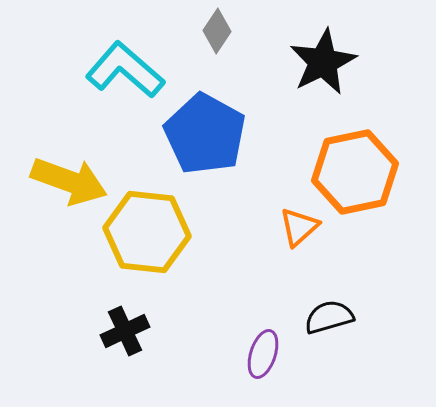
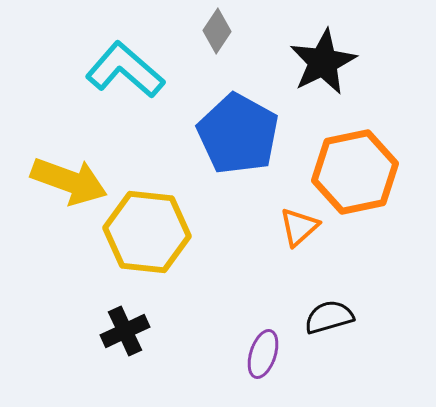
blue pentagon: moved 33 px right
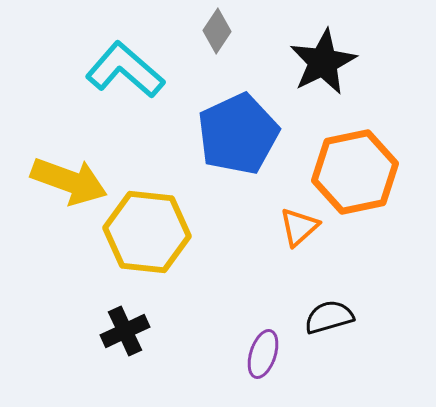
blue pentagon: rotated 18 degrees clockwise
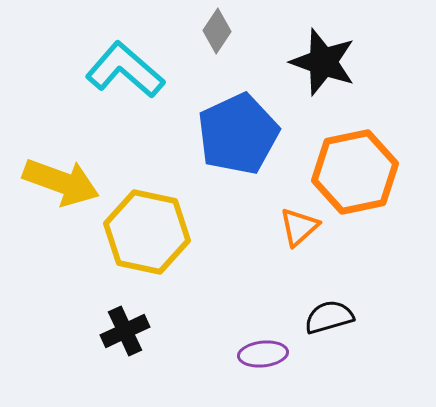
black star: rotated 26 degrees counterclockwise
yellow arrow: moved 8 px left, 1 px down
yellow hexagon: rotated 6 degrees clockwise
purple ellipse: rotated 66 degrees clockwise
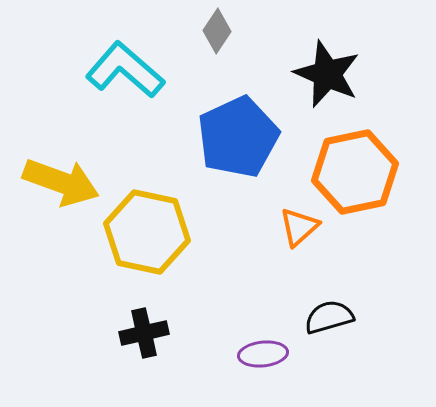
black star: moved 4 px right, 12 px down; rotated 4 degrees clockwise
blue pentagon: moved 3 px down
black cross: moved 19 px right, 2 px down; rotated 12 degrees clockwise
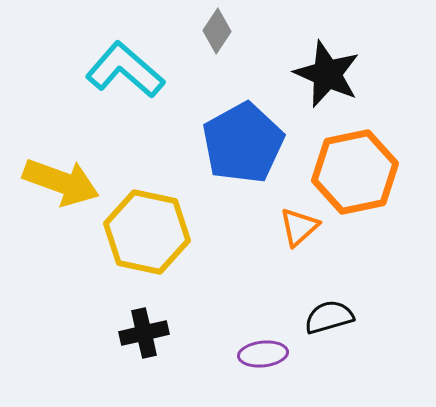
blue pentagon: moved 5 px right, 6 px down; rotated 4 degrees counterclockwise
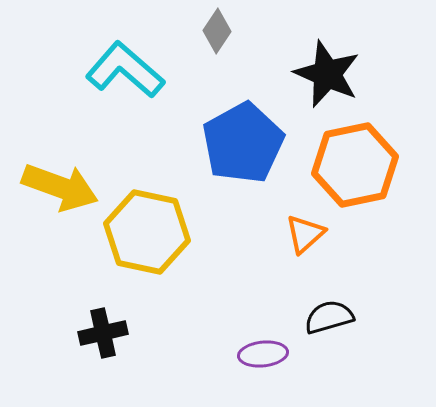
orange hexagon: moved 7 px up
yellow arrow: moved 1 px left, 5 px down
orange triangle: moved 6 px right, 7 px down
black cross: moved 41 px left
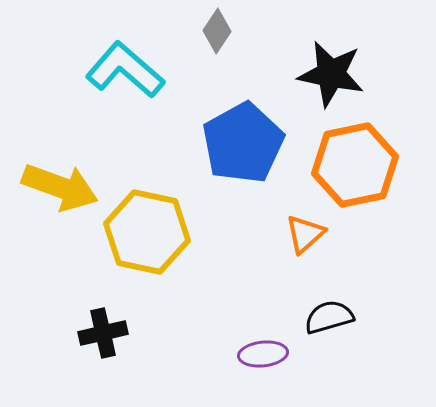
black star: moved 4 px right; rotated 12 degrees counterclockwise
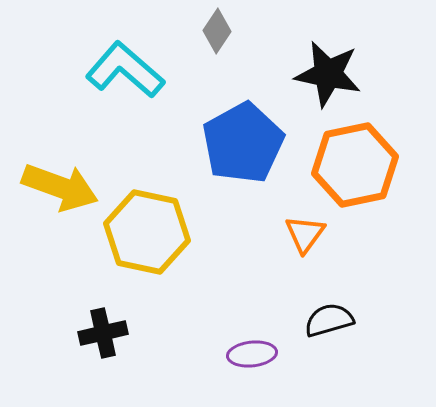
black star: moved 3 px left
orange triangle: rotated 12 degrees counterclockwise
black semicircle: moved 3 px down
purple ellipse: moved 11 px left
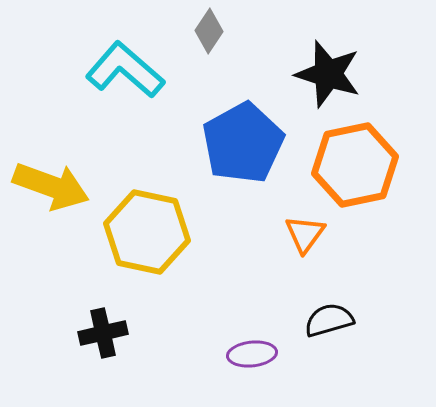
gray diamond: moved 8 px left
black star: rotated 6 degrees clockwise
yellow arrow: moved 9 px left, 1 px up
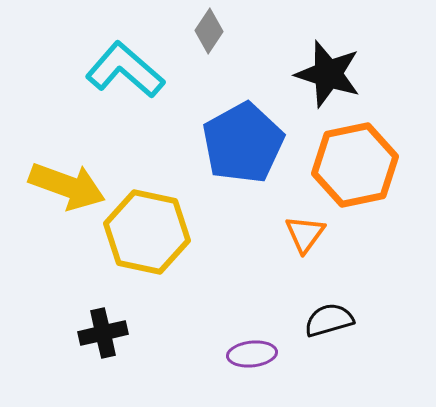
yellow arrow: moved 16 px right
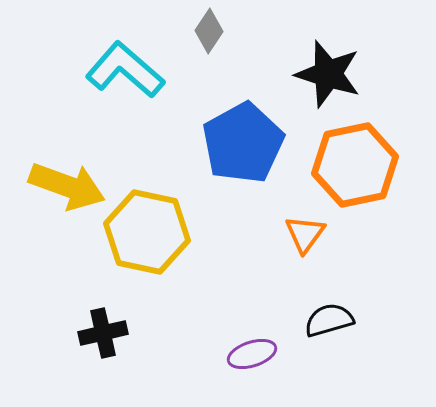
purple ellipse: rotated 12 degrees counterclockwise
